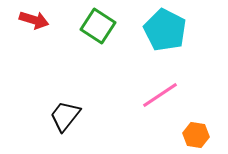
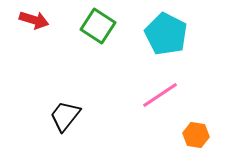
cyan pentagon: moved 1 px right, 4 px down
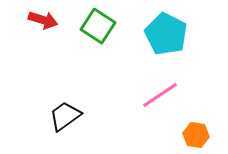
red arrow: moved 9 px right
black trapezoid: rotated 16 degrees clockwise
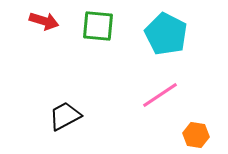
red arrow: moved 1 px right, 1 px down
green square: rotated 28 degrees counterclockwise
black trapezoid: rotated 8 degrees clockwise
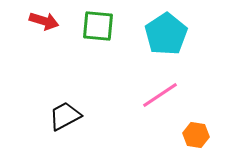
cyan pentagon: rotated 12 degrees clockwise
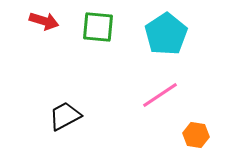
green square: moved 1 px down
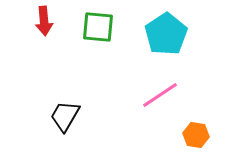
red arrow: rotated 68 degrees clockwise
black trapezoid: rotated 32 degrees counterclockwise
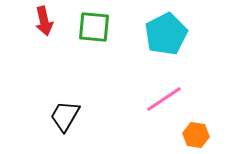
red arrow: rotated 8 degrees counterclockwise
green square: moved 4 px left
cyan pentagon: rotated 6 degrees clockwise
pink line: moved 4 px right, 4 px down
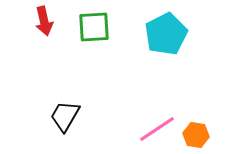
green square: rotated 8 degrees counterclockwise
pink line: moved 7 px left, 30 px down
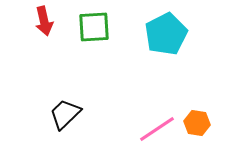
black trapezoid: moved 2 px up; rotated 16 degrees clockwise
orange hexagon: moved 1 px right, 12 px up
